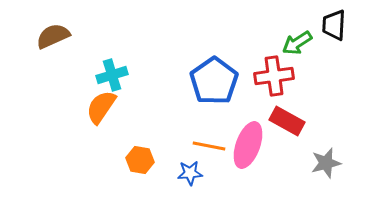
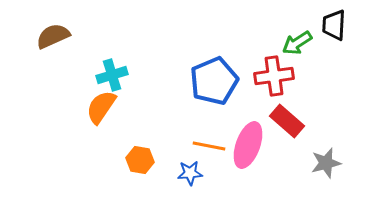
blue pentagon: rotated 12 degrees clockwise
red rectangle: rotated 12 degrees clockwise
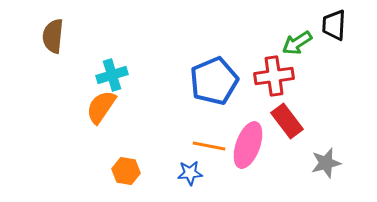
brown semicircle: rotated 60 degrees counterclockwise
red rectangle: rotated 12 degrees clockwise
orange hexagon: moved 14 px left, 11 px down
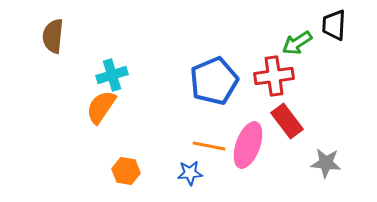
gray star: rotated 20 degrees clockwise
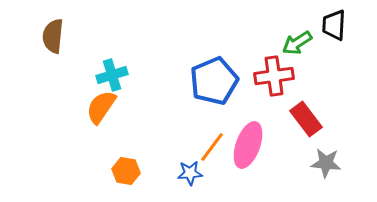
red rectangle: moved 19 px right, 2 px up
orange line: moved 3 px right, 1 px down; rotated 64 degrees counterclockwise
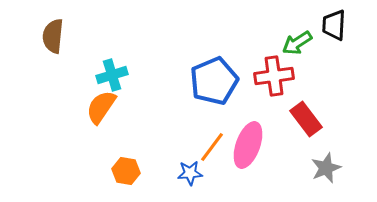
gray star: moved 5 px down; rotated 28 degrees counterclockwise
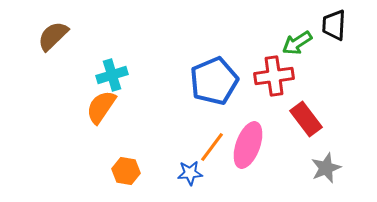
brown semicircle: rotated 40 degrees clockwise
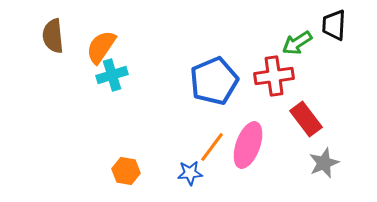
brown semicircle: rotated 52 degrees counterclockwise
orange semicircle: moved 60 px up
gray star: moved 2 px left, 5 px up
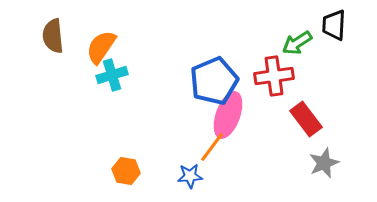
pink ellipse: moved 20 px left, 30 px up
blue star: moved 3 px down
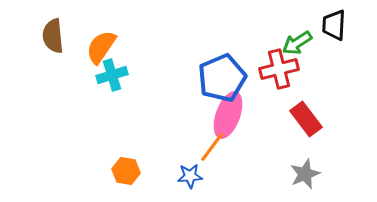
red cross: moved 5 px right, 7 px up; rotated 6 degrees counterclockwise
blue pentagon: moved 8 px right, 3 px up
gray star: moved 19 px left, 11 px down
